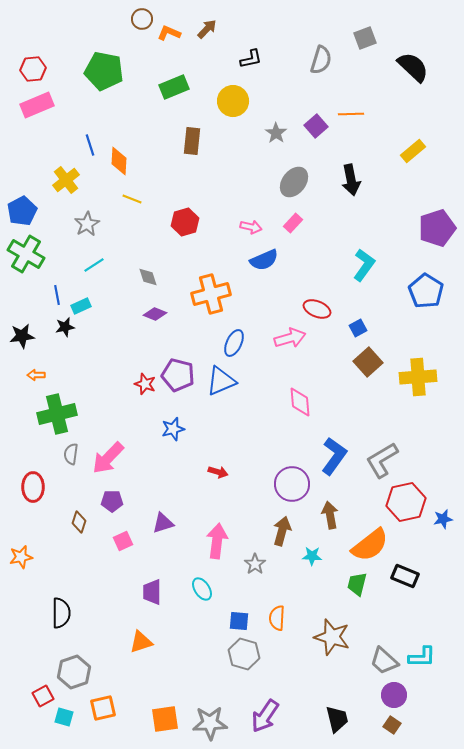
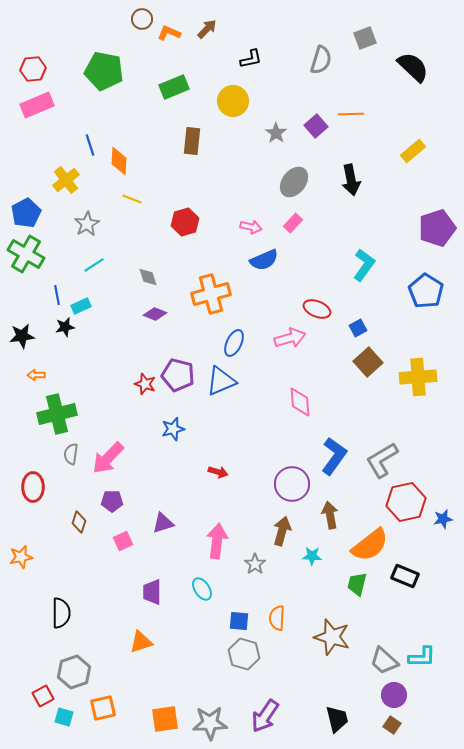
blue pentagon at (22, 211): moved 4 px right, 2 px down
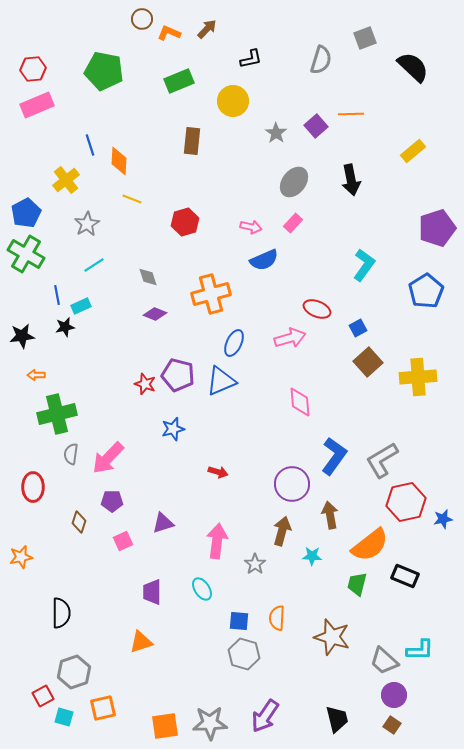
green rectangle at (174, 87): moved 5 px right, 6 px up
blue pentagon at (426, 291): rotated 8 degrees clockwise
cyan L-shape at (422, 657): moved 2 px left, 7 px up
orange square at (165, 719): moved 7 px down
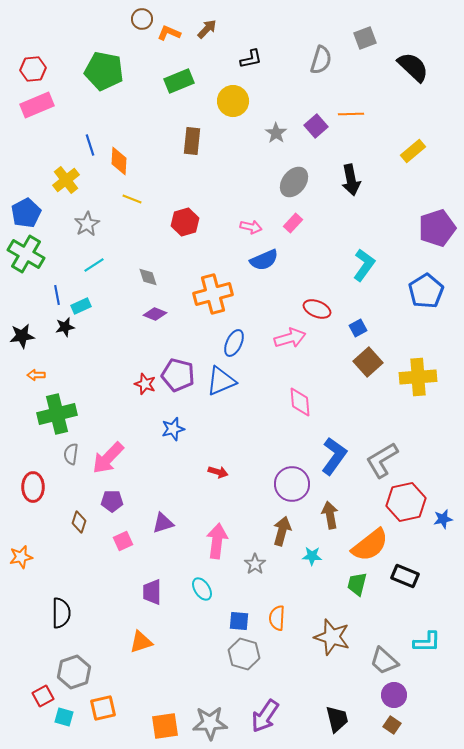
orange cross at (211, 294): moved 2 px right
cyan L-shape at (420, 650): moved 7 px right, 8 px up
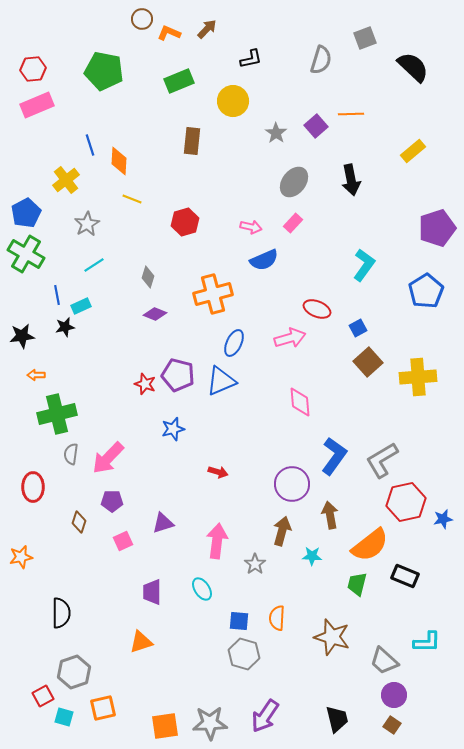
gray diamond at (148, 277): rotated 35 degrees clockwise
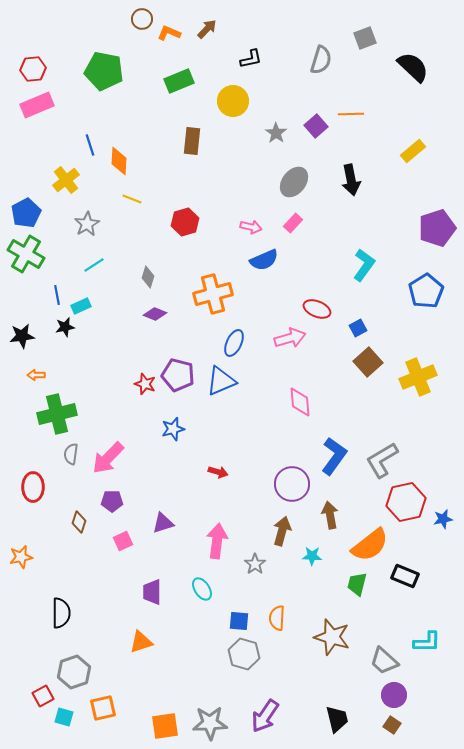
yellow cross at (418, 377): rotated 18 degrees counterclockwise
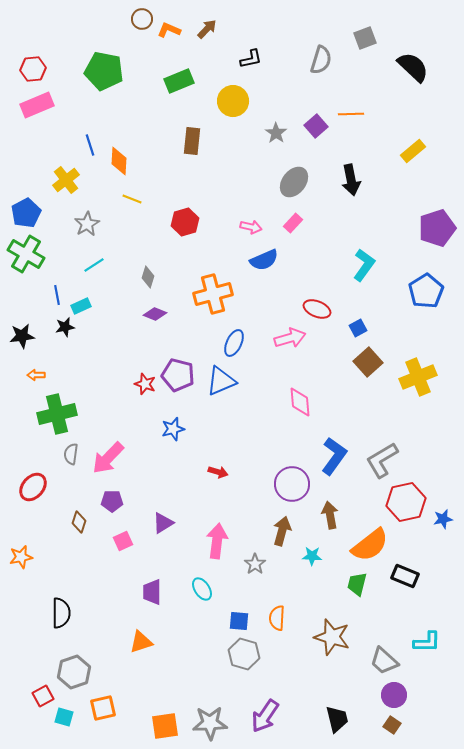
orange L-shape at (169, 33): moved 3 px up
red ellipse at (33, 487): rotated 40 degrees clockwise
purple triangle at (163, 523): rotated 15 degrees counterclockwise
